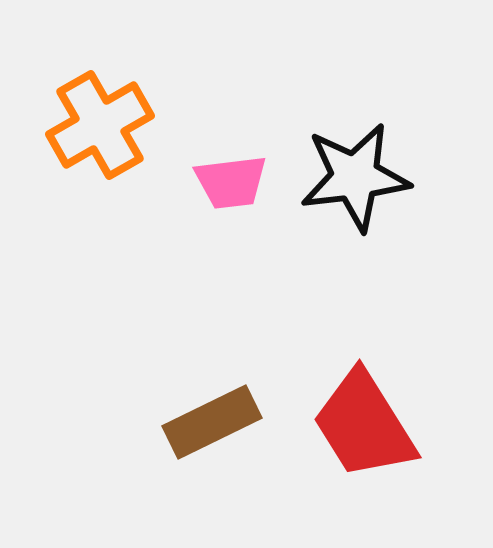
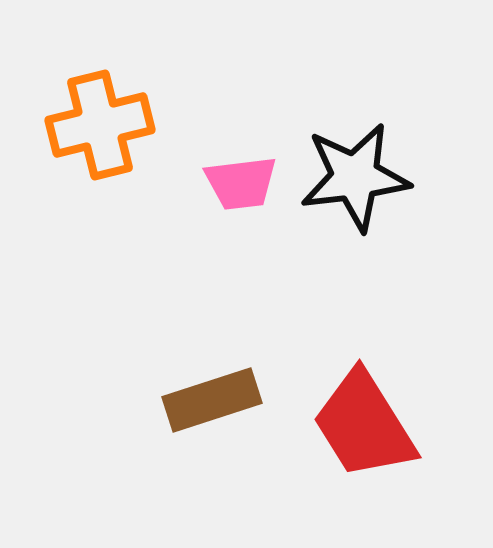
orange cross: rotated 16 degrees clockwise
pink trapezoid: moved 10 px right, 1 px down
brown rectangle: moved 22 px up; rotated 8 degrees clockwise
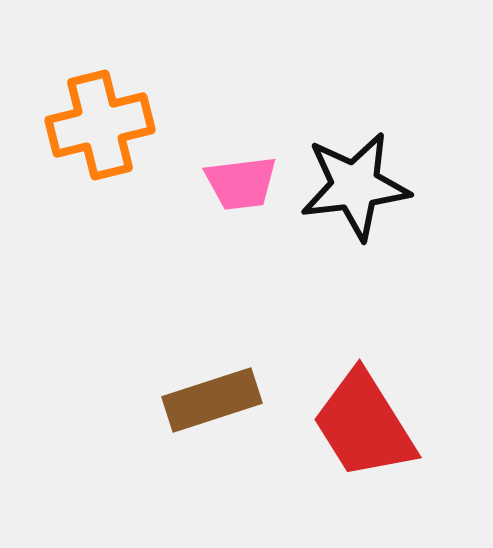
black star: moved 9 px down
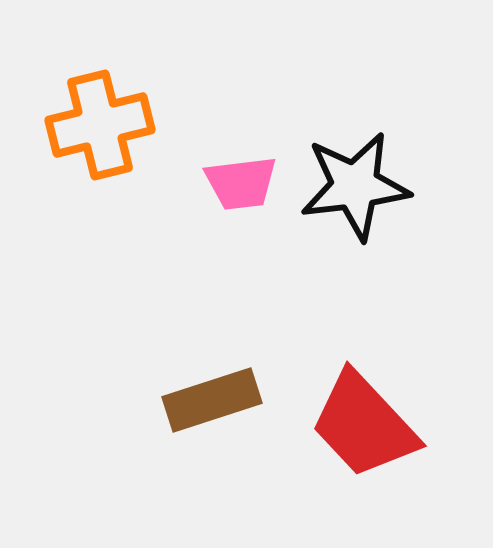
red trapezoid: rotated 11 degrees counterclockwise
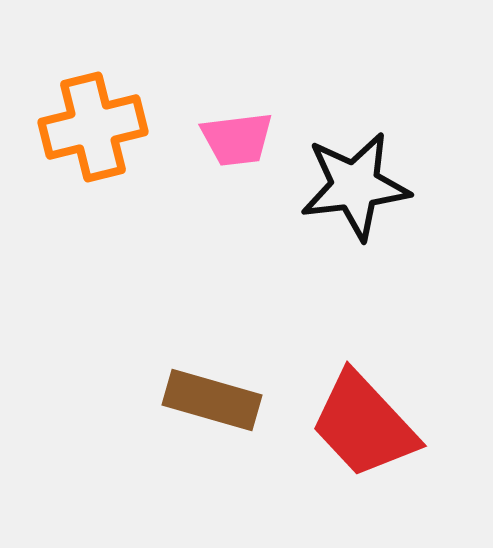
orange cross: moved 7 px left, 2 px down
pink trapezoid: moved 4 px left, 44 px up
brown rectangle: rotated 34 degrees clockwise
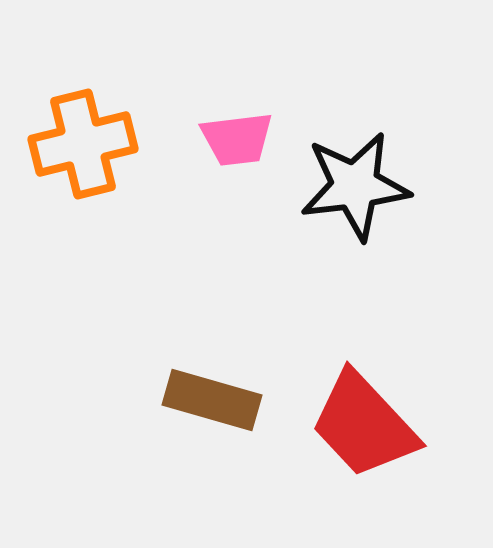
orange cross: moved 10 px left, 17 px down
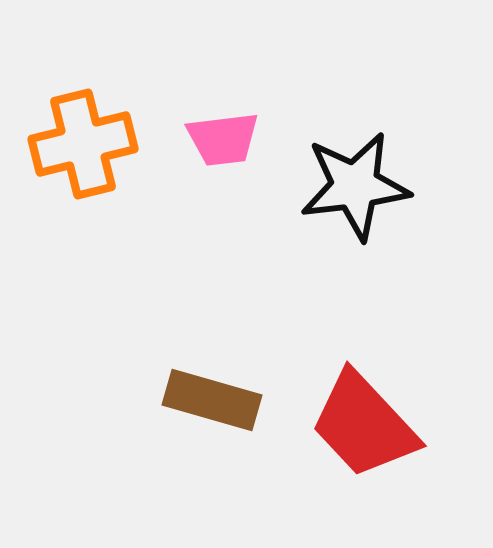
pink trapezoid: moved 14 px left
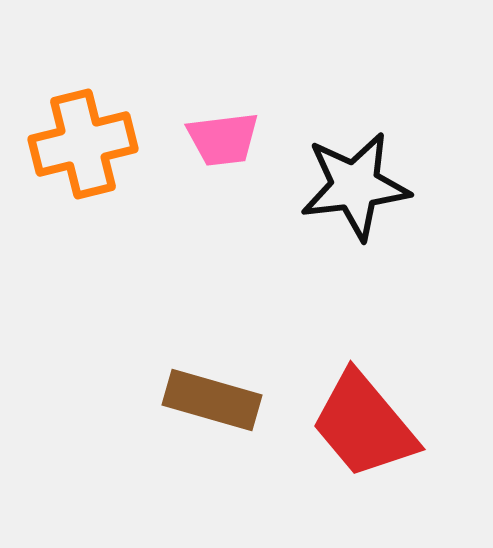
red trapezoid: rotated 3 degrees clockwise
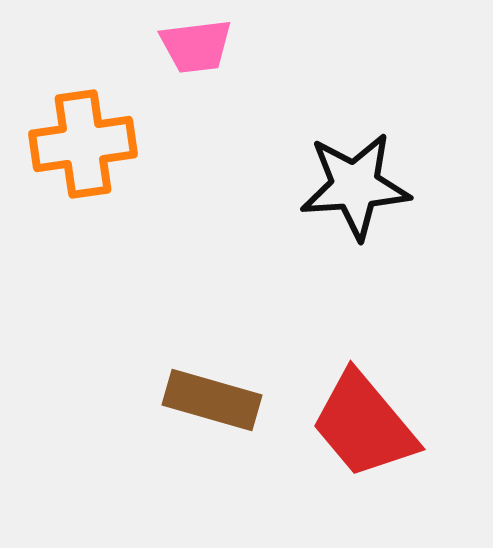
pink trapezoid: moved 27 px left, 93 px up
orange cross: rotated 6 degrees clockwise
black star: rotated 3 degrees clockwise
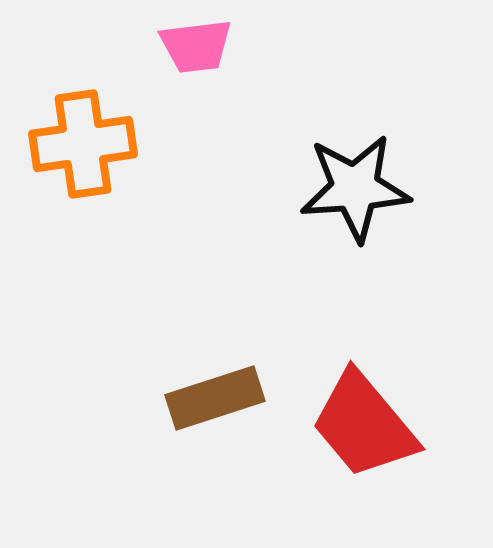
black star: moved 2 px down
brown rectangle: moved 3 px right, 2 px up; rotated 34 degrees counterclockwise
